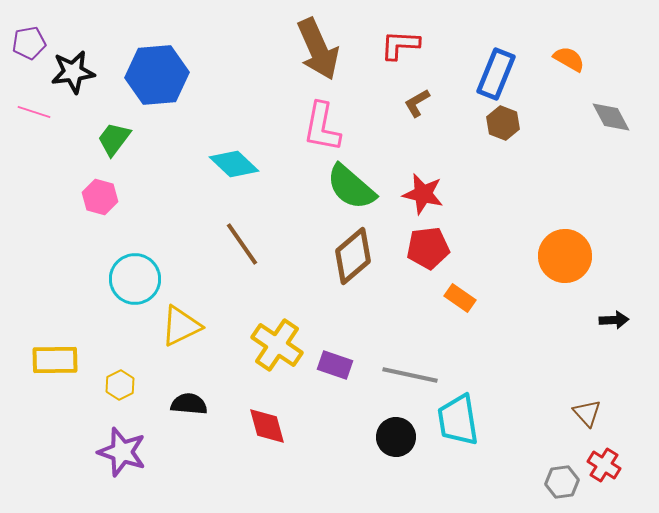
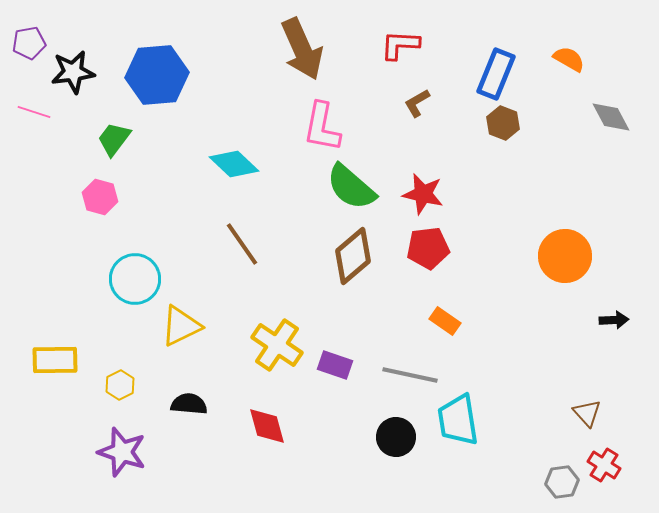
brown arrow: moved 16 px left
orange rectangle: moved 15 px left, 23 px down
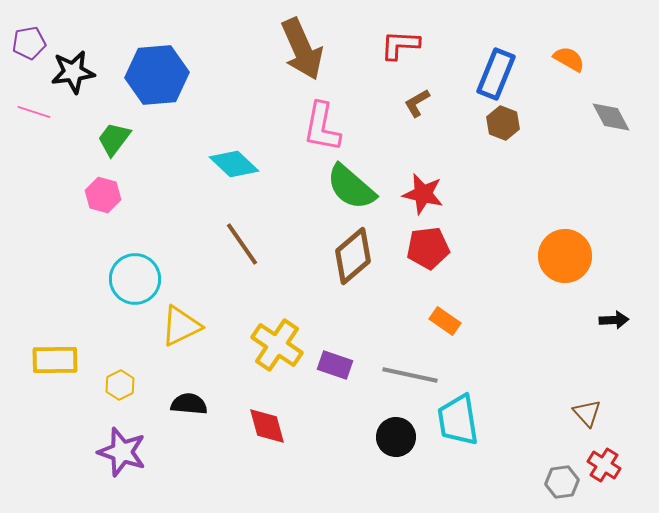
pink hexagon: moved 3 px right, 2 px up
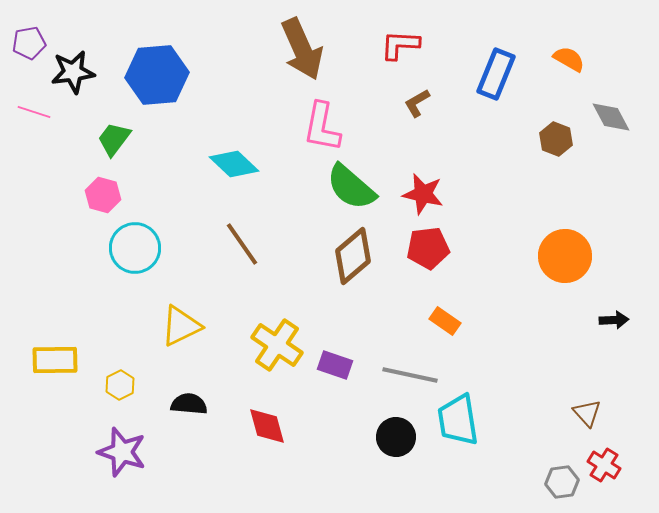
brown hexagon: moved 53 px right, 16 px down
cyan circle: moved 31 px up
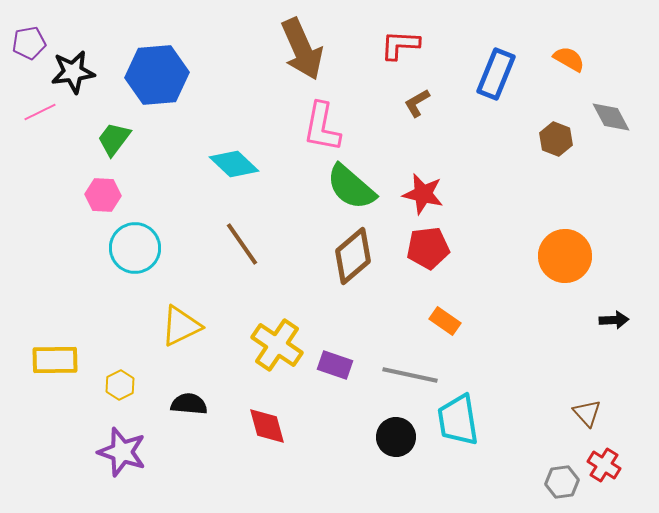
pink line: moved 6 px right; rotated 44 degrees counterclockwise
pink hexagon: rotated 12 degrees counterclockwise
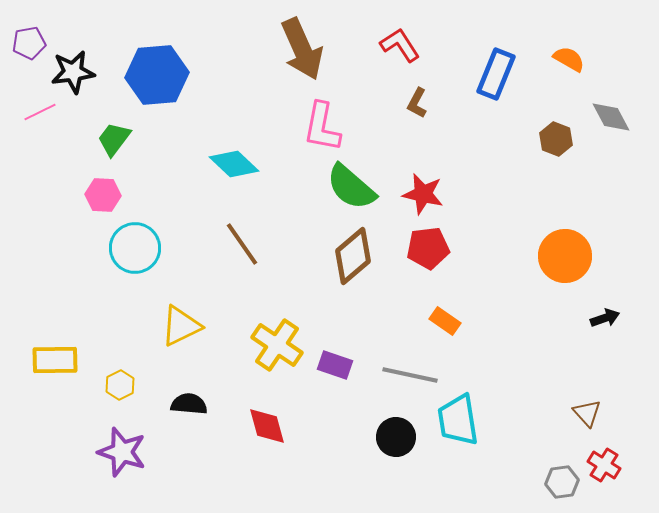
red L-shape: rotated 54 degrees clockwise
brown L-shape: rotated 32 degrees counterclockwise
black arrow: moved 9 px left, 2 px up; rotated 16 degrees counterclockwise
